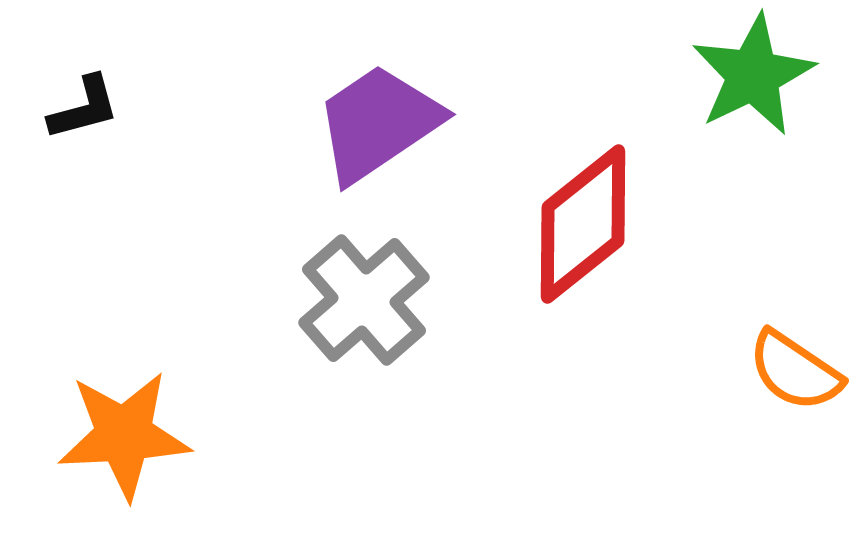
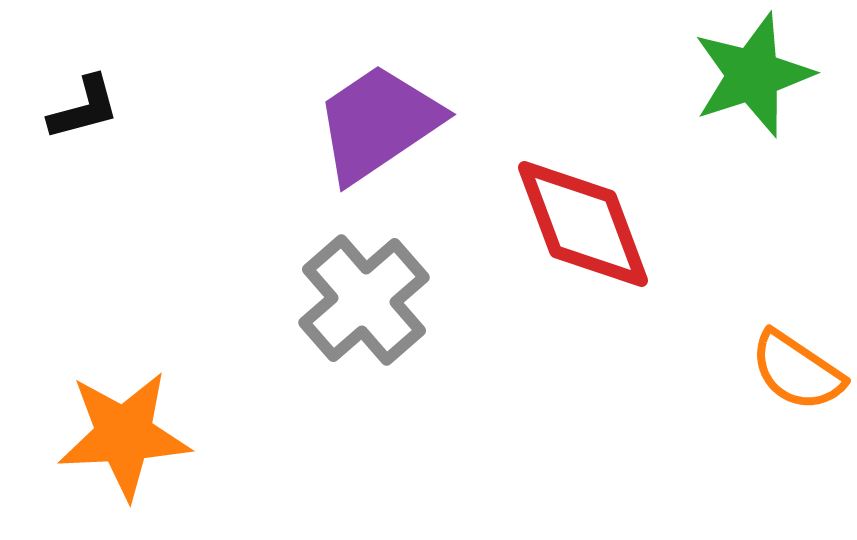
green star: rotated 8 degrees clockwise
red diamond: rotated 72 degrees counterclockwise
orange semicircle: moved 2 px right
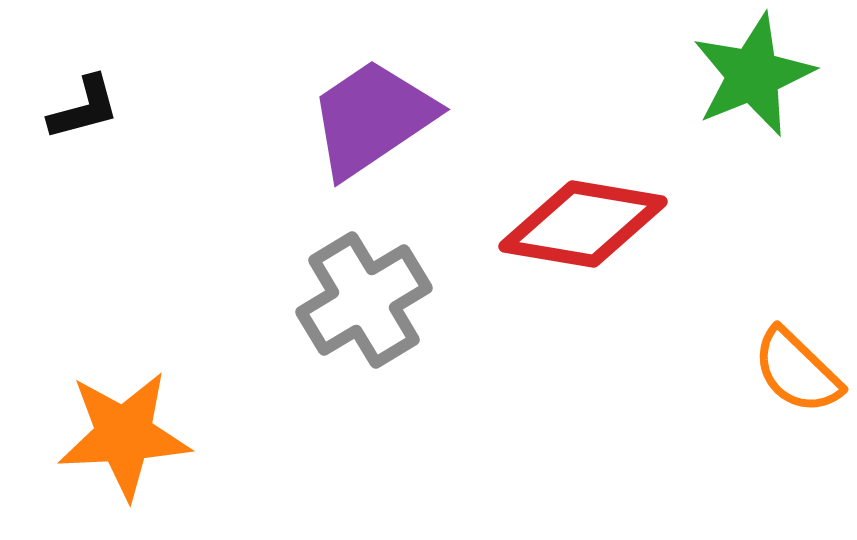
green star: rotated 4 degrees counterclockwise
purple trapezoid: moved 6 px left, 5 px up
red diamond: rotated 60 degrees counterclockwise
gray cross: rotated 10 degrees clockwise
orange semicircle: rotated 10 degrees clockwise
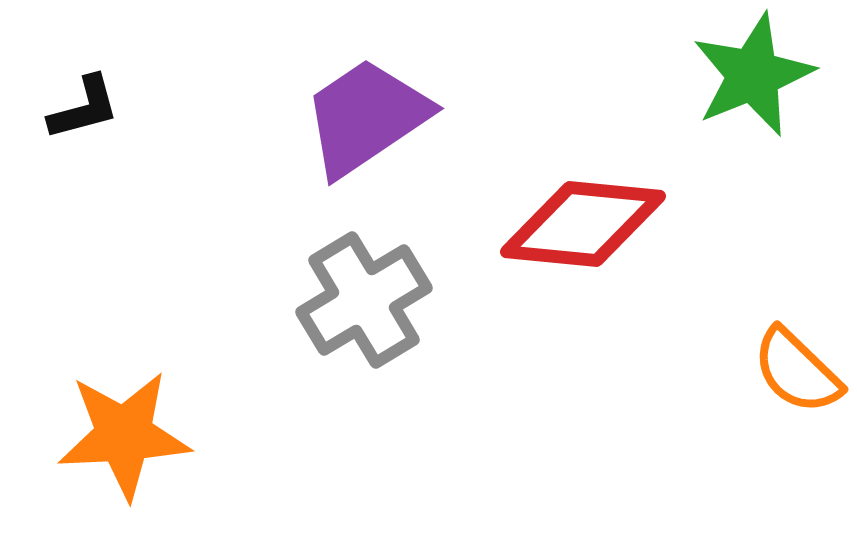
purple trapezoid: moved 6 px left, 1 px up
red diamond: rotated 4 degrees counterclockwise
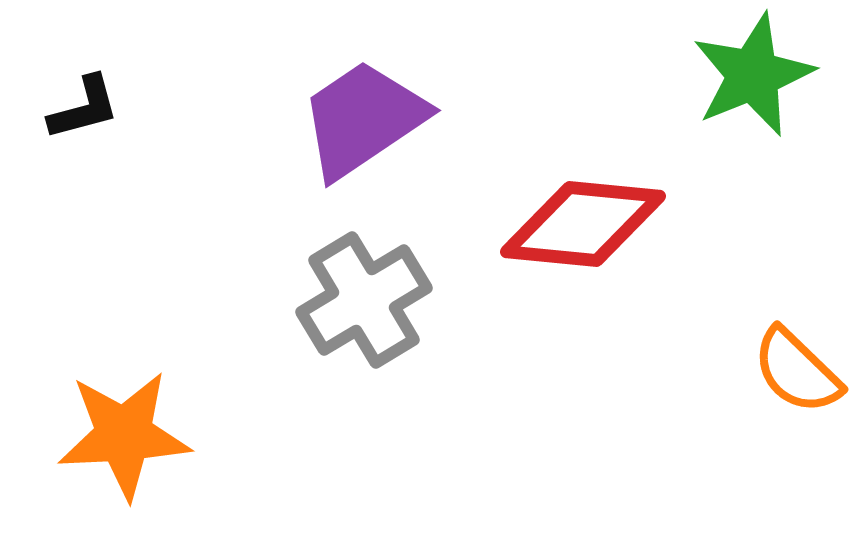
purple trapezoid: moved 3 px left, 2 px down
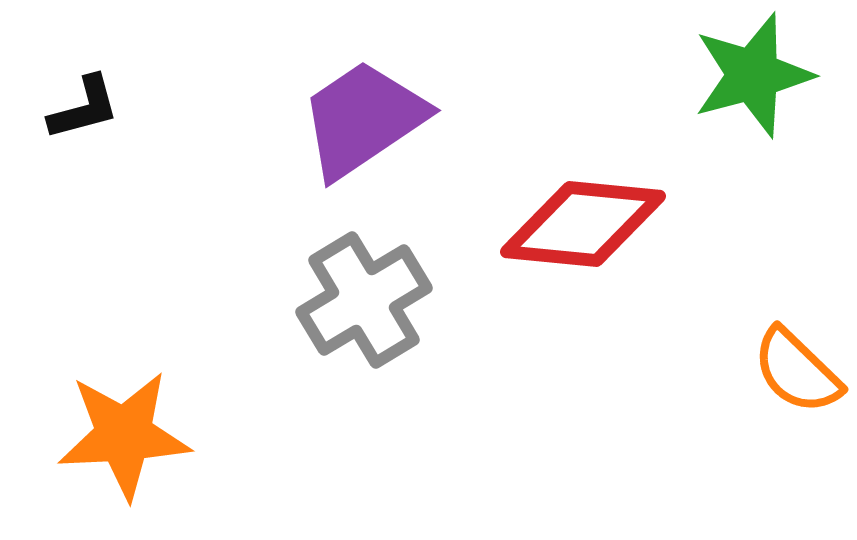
green star: rotated 7 degrees clockwise
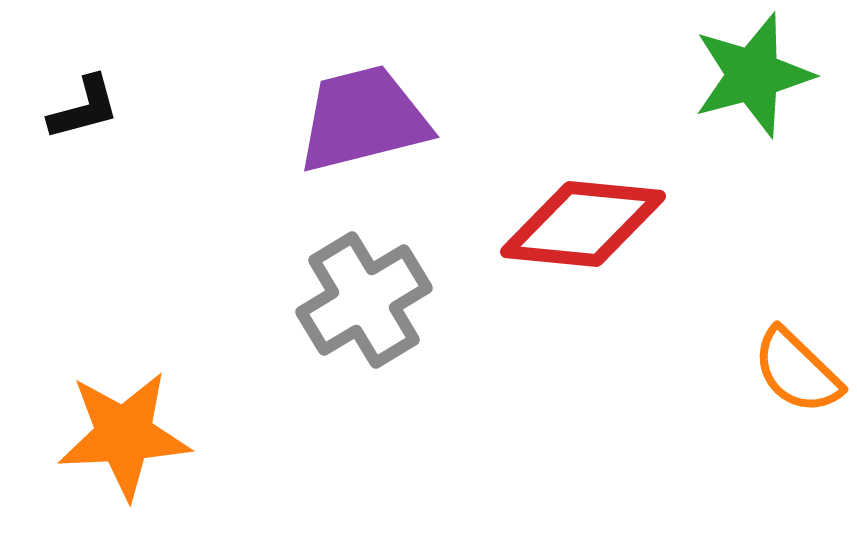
purple trapezoid: rotated 20 degrees clockwise
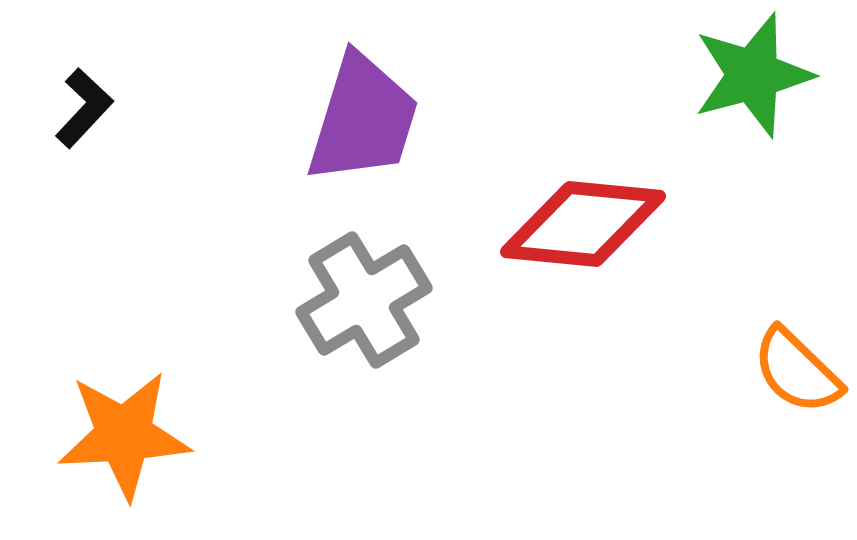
black L-shape: rotated 32 degrees counterclockwise
purple trapezoid: rotated 121 degrees clockwise
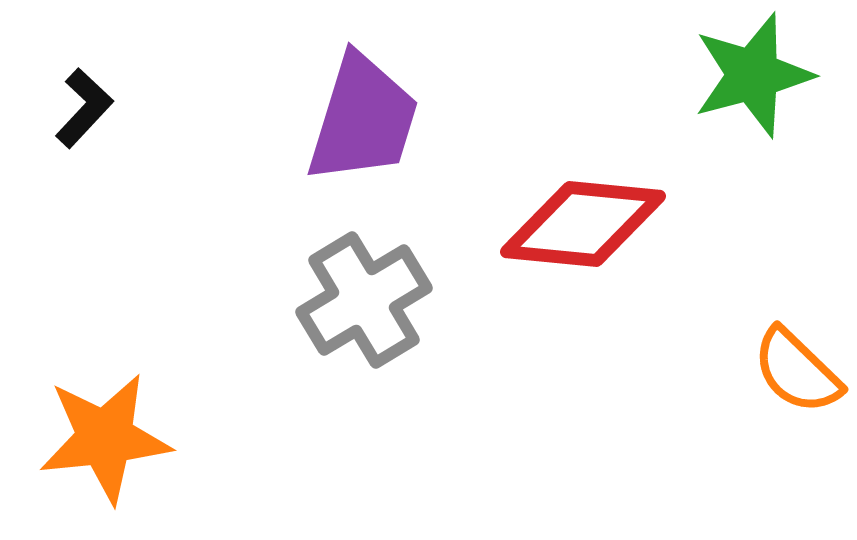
orange star: moved 19 px left, 3 px down; rotated 3 degrees counterclockwise
